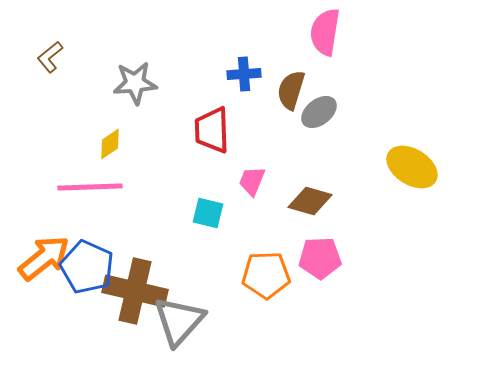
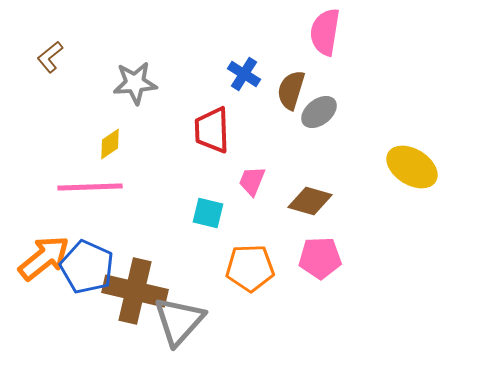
blue cross: rotated 36 degrees clockwise
orange pentagon: moved 16 px left, 7 px up
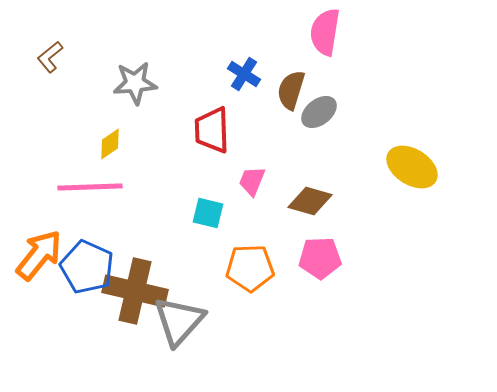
orange arrow: moved 5 px left, 3 px up; rotated 12 degrees counterclockwise
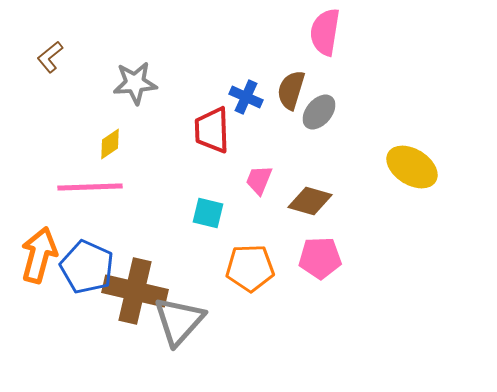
blue cross: moved 2 px right, 23 px down; rotated 8 degrees counterclockwise
gray ellipse: rotated 12 degrees counterclockwise
pink trapezoid: moved 7 px right, 1 px up
orange arrow: rotated 24 degrees counterclockwise
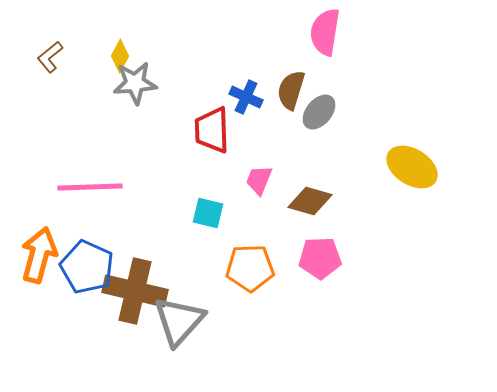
yellow diamond: moved 10 px right, 88 px up; rotated 28 degrees counterclockwise
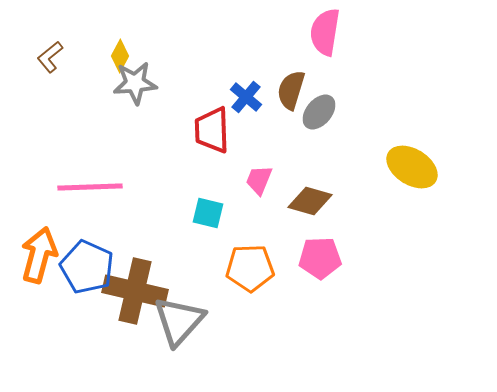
blue cross: rotated 16 degrees clockwise
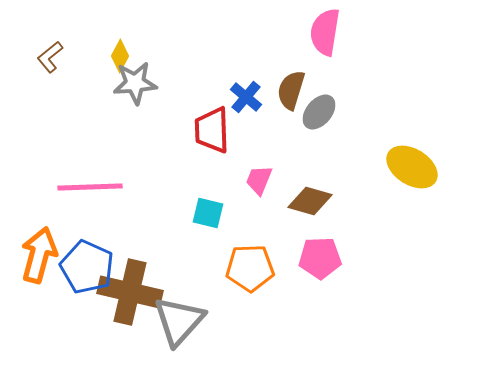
brown cross: moved 5 px left, 1 px down
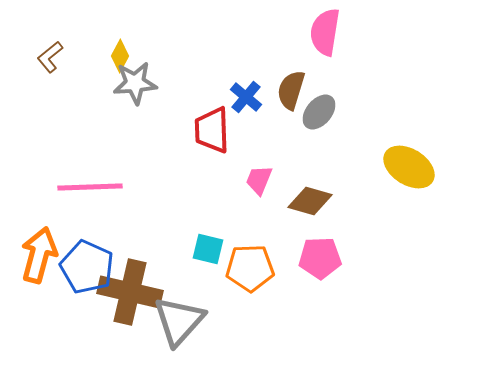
yellow ellipse: moved 3 px left
cyan square: moved 36 px down
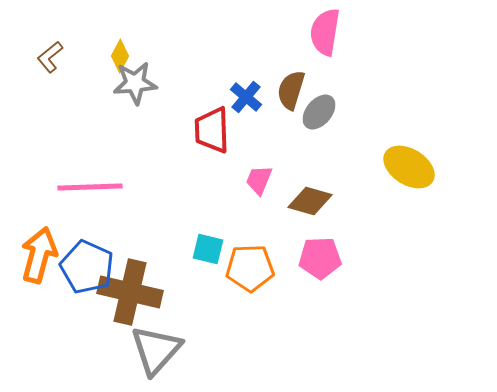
gray triangle: moved 23 px left, 29 px down
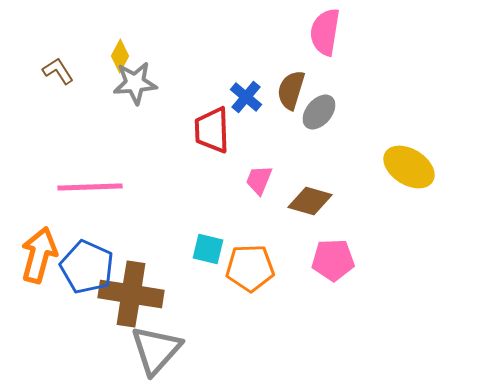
brown L-shape: moved 8 px right, 14 px down; rotated 96 degrees clockwise
pink pentagon: moved 13 px right, 2 px down
brown cross: moved 1 px right, 2 px down; rotated 4 degrees counterclockwise
